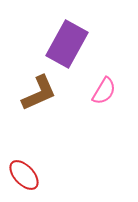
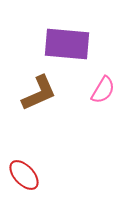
purple rectangle: rotated 66 degrees clockwise
pink semicircle: moved 1 px left, 1 px up
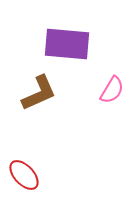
pink semicircle: moved 9 px right
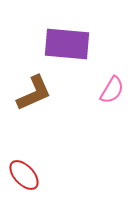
brown L-shape: moved 5 px left
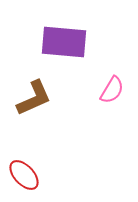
purple rectangle: moved 3 px left, 2 px up
brown L-shape: moved 5 px down
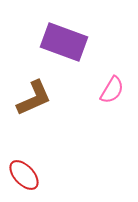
purple rectangle: rotated 15 degrees clockwise
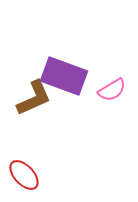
purple rectangle: moved 34 px down
pink semicircle: rotated 28 degrees clockwise
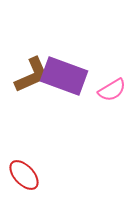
brown L-shape: moved 2 px left, 23 px up
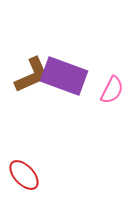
pink semicircle: rotated 32 degrees counterclockwise
